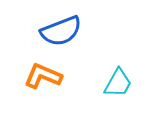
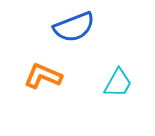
blue semicircle: moved 13 px right, 4 px up
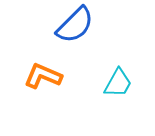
blue semicircle: moved 1 px right, 2 px up; rotated 24 degrees counterclockwise
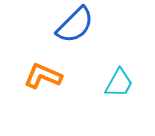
cyan trapezoid: moved 1 px right
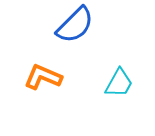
orange L-shape: moved 1 px down
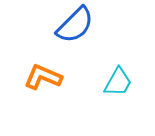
cyan trapezoid: moved 1 px left, 1 px up
